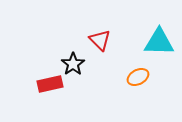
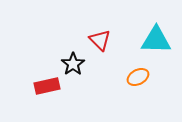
cyan triangle: moved 3 px left, 2 px up
red rectangle: moved 3 px left, 2 px down
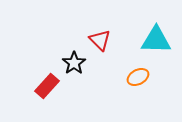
black star: moved 1 px right, 1 px up
red rectangle: rotated 35 degrees counterclockwise
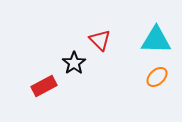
orange ellipse: moved 19 px right; rotated 15 degrees counterclockwise
red rectangle: moved 3 px left; rotated 20 degrees clockwise
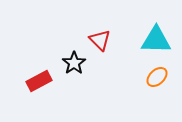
red rectangle: moved 5 px left, 5 px up
